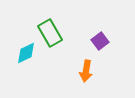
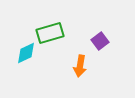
green rectangle: rotated 76 degrees counterclockwise
orange arrow: moved 6 px left, 5 px up
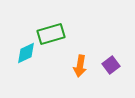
green rectangle: moved 1 px right, 1 px down
purple square: moved 11 px right, 24 px down
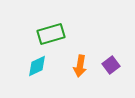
cyan diamond: moved 11 px right, 13 px down
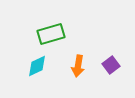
orange arrow: moved 2 px left
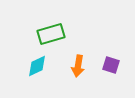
purple square: rotated 36 degrees counterclockwise
